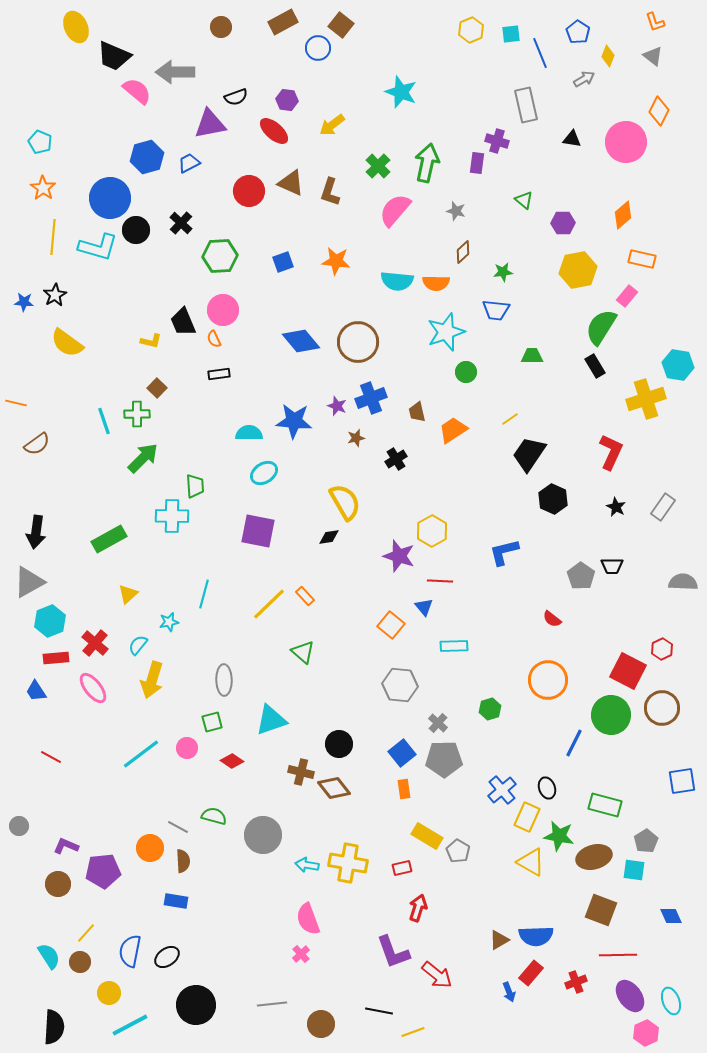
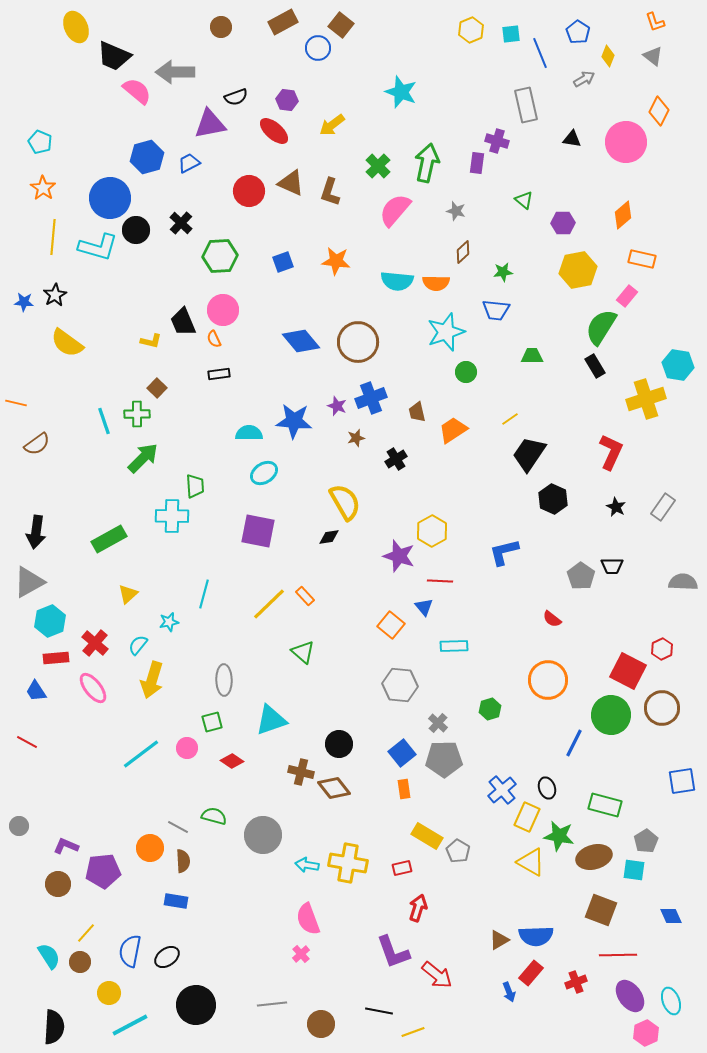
red line at (51, 757): moved 24 px left, 15 px up
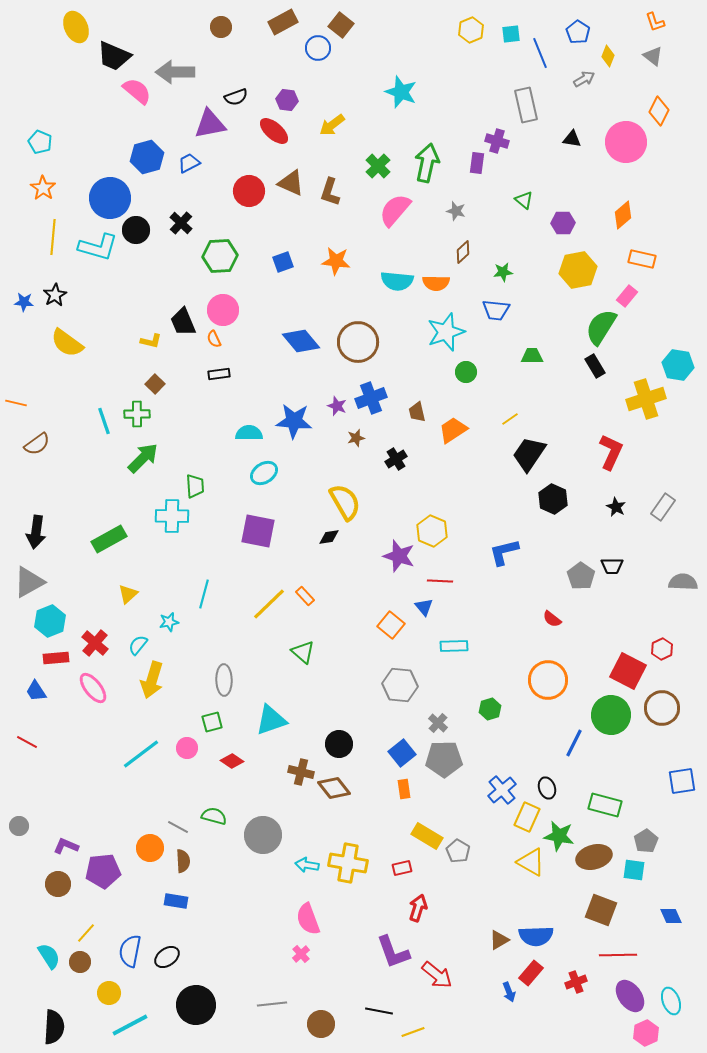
brown square at (157, 388): moved 2 px left, 4 px up
yellow hexagon at (432, 531): rotated 8 degrees counterclockwise
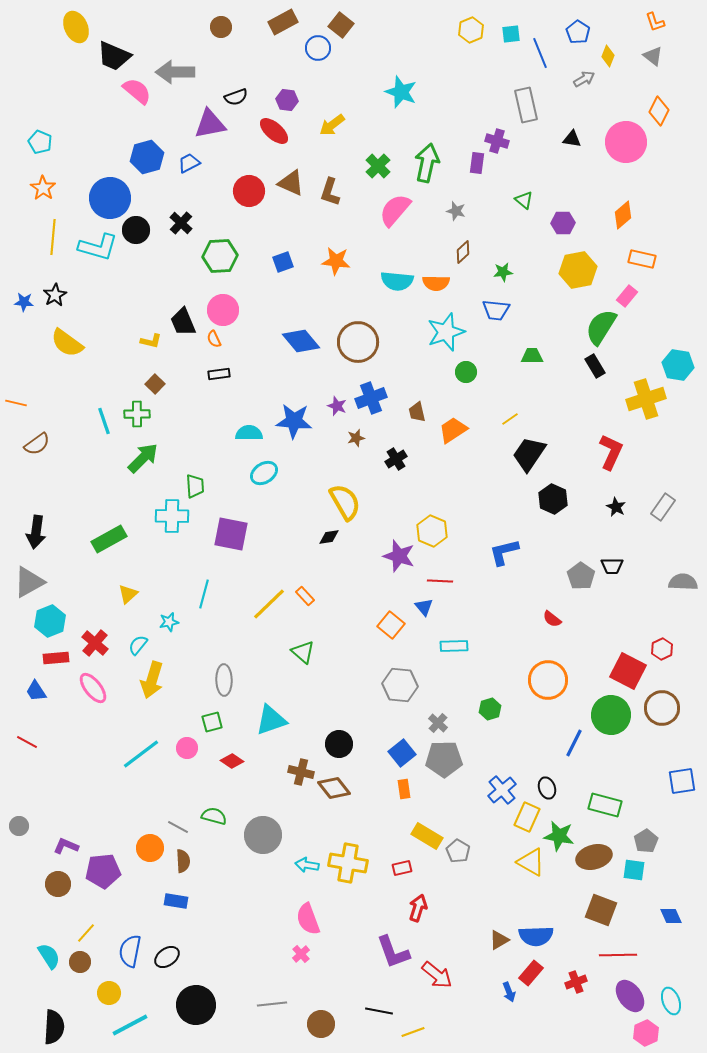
purple square at (258, 531): moved 27 px left, 3 px down
